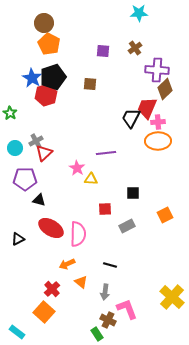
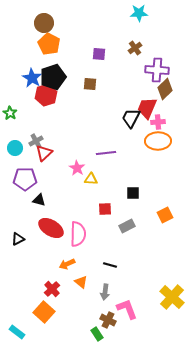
purple square at (103, 51): moved 4 px left, 3 px down
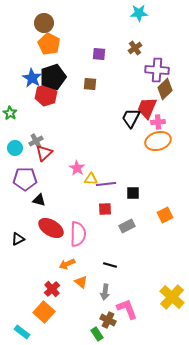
orange ellipse at (158, 141): rotated 15 degrees counterclockwise
purple line at (106, 153): moved 31 px down
cyan rectangle at (17, 332): moved 5 px right
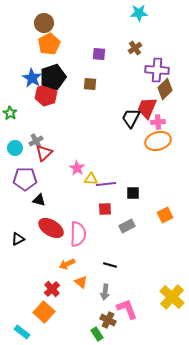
orange pentagon at (49, 44): rotated 15 degrees clockwise
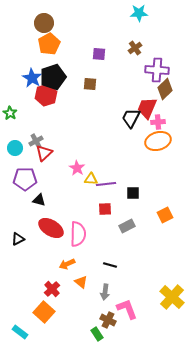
cyan rectangle at (22, 332): moved 2 px left
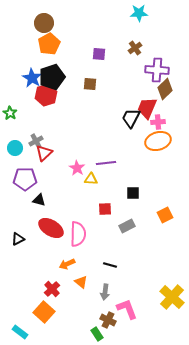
black pentagon at (53, 77): moved 1 px left
purple line at (106, 184): moved 21 px up
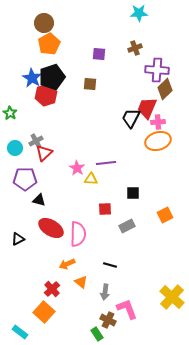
brown cross at (135, 48): rotated 16 degrees clockwise
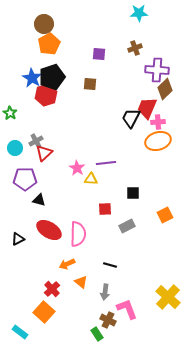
brown circle at (44, 23): moved 1 px down
red ellipse at (51, 228): moved 2 px left, 2 px down
yellow cross at (172, 297): moved 4 px left
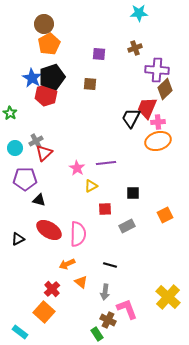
yellow triangle at (91, 179): moved 7 px down; rotated 32 degrees counterclockwise
